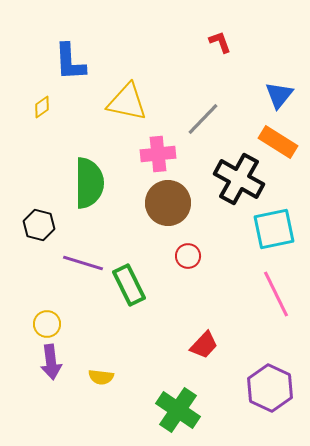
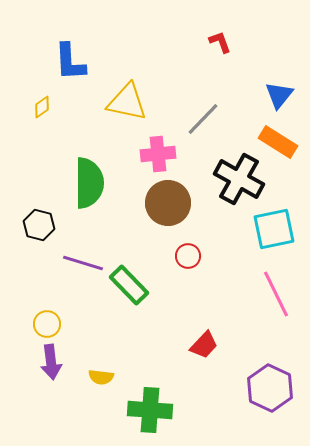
green rectangle: rotated 18 degrees counterclockwise
green cross: moved 28 px left; rotated 30 degrees counterclockwise
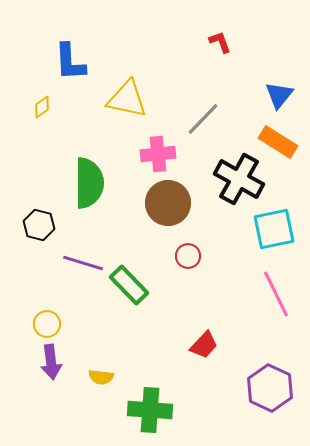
yellow triangle: moved 3 px up
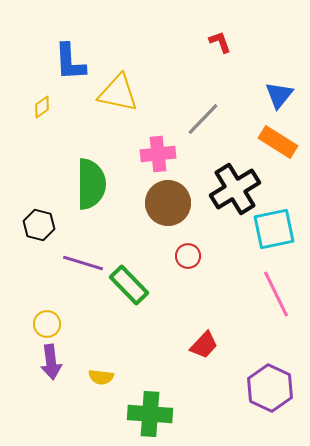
yellow triangle: moved 9 px left, 6 px up
black cross: moved 4 px left, 10 px down; rotated 30 degrees clockwise
green semicircle: moved 2 px right, 1 px down
green cross: moved 4 px down
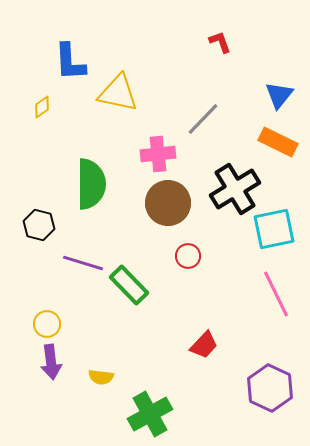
orange rectangle: rotated 6 degrees counterclockwise
green cross: rotated 33 degrees counterclockwise
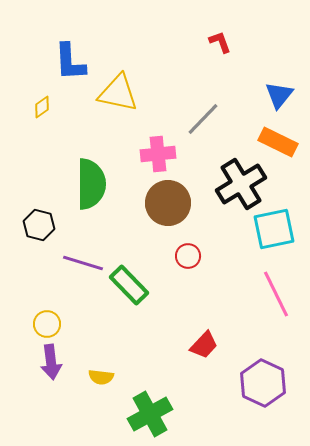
black cross: moved 6 px right, 5 px up
purple hexagon: moved 7 px left, 5 px up
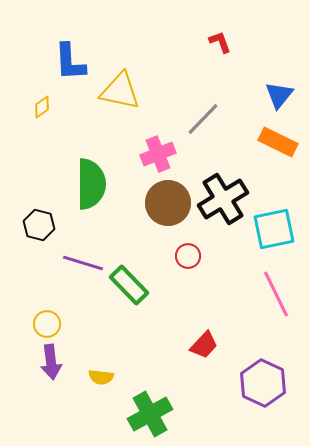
yellow triangle: moved 2 px right, 2 px up
pink cross: rotated 16 degrees counterclockwise
black cross: moved 18 px left, 15 px down
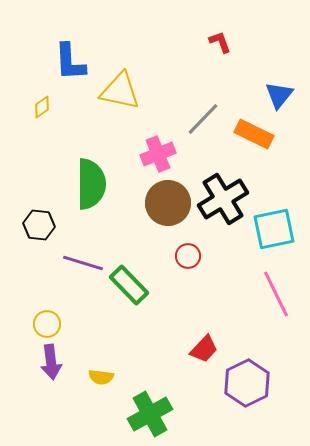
orange rectangle: moved 24 px left, 8 px up
black hexagon: rotated 8 degrees counterclockwise
red trapezoid: moved 4 px down
purple hexagon: moved 16 px left; rotated 9 degrees clockwise
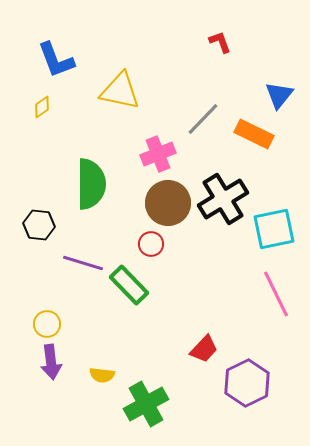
blue L-shape: moved 14 px left, 2 px up; rotated 18 degrees counterclockwise
red circle: moved 37 px left, 12 px up
yellow semicircle: moved 1 px right, 2 px up
green cross: moved 4 px left, 10 px up
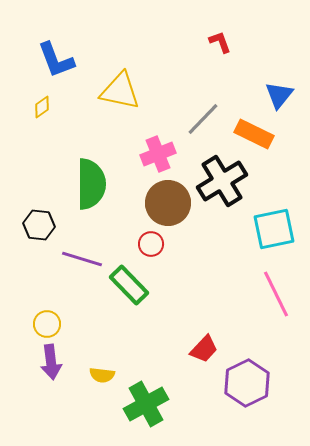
black cross: moved 1 px left, 18 px up
purple line: moved 1 px left, 4 px up
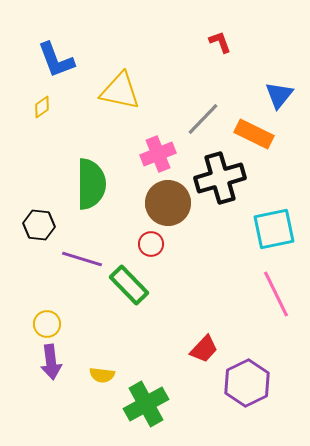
black cross: moved 2 px left, 3 px up; rotated 15 degrees clockwise
